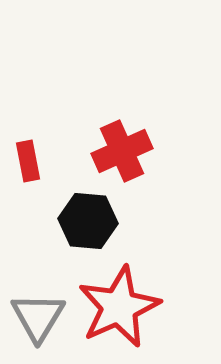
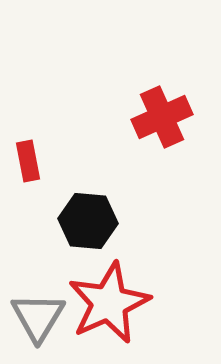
red cross: moved 40 px right, 34 px up
red star: moved 10 px left, 4 px up
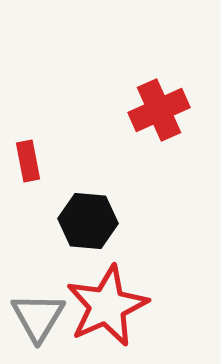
red cross: moved 3 px left, 7 px up
red star: moved 2 px left, 3 px down
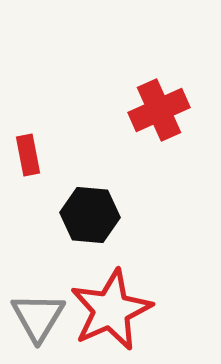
red rectangle: moved 6 px up
black hexagon: moved 2 px right, 6 px up
red star: moved 4 px right, 4 px down
